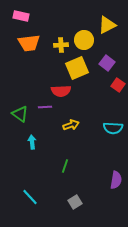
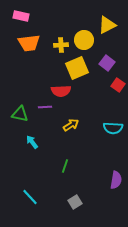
green triangle: rotated 24 degrees counterclockwise
yellow arrow: rotated 14 degrees counterclockwise
cyan arrow: rotated 32 degrees counterclockwise
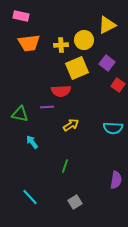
purple line: moved 2 px right
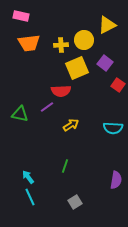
purple square: moved 2 px left
purple line: rotated 32 degrees counterclockwise
cyan arrow: moved 4 px left, 35 px down
cyan line: rotated 18 degrees clockwise
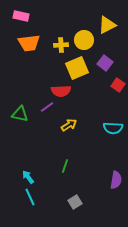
yellow arrow: moved 2 px left
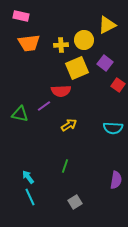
purple line: moved 3 px left, 1 px up
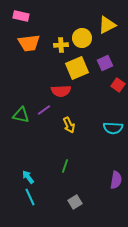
yellow circle: moved 2 px left, 2 px up
purple square: rotated 28 degrees clockwise
purple line: moved 4 px down
green triangle: moved 1 px right, 1 px down
yellow arrow: rotated 98 degrees clockwise
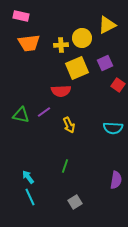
purple line: moved 2 px down
